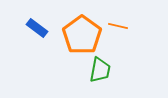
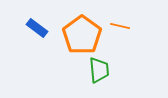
orange line: moved 2 px right
green trapezoid: moved 1 px left; rotated 16 degrees counterclockwise
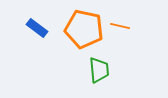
orange pentagon: moved 2 px right, 6 px up; rotated 24 degrees counterclockwise
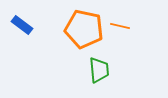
blue rectangle: moved 15 px left, 3 px up
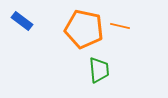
blue rectangle: moved 4 px up
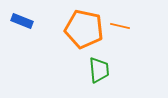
blue rectangle: rotated 15 degrees counterclockwise
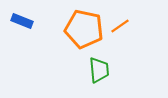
orange line: rotated 48 degrees counterclockwise
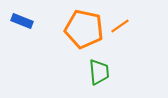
green trapezoid: moved 2 px down
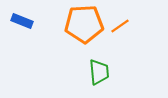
orange pentagon: moved 5 px up; rotated 15 degrees counterclockwise
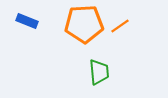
blue rectangle: moved 5 px right
